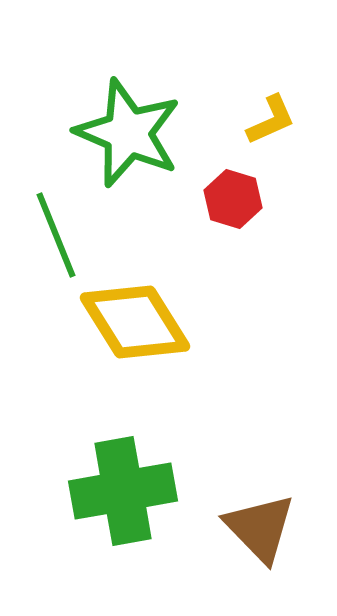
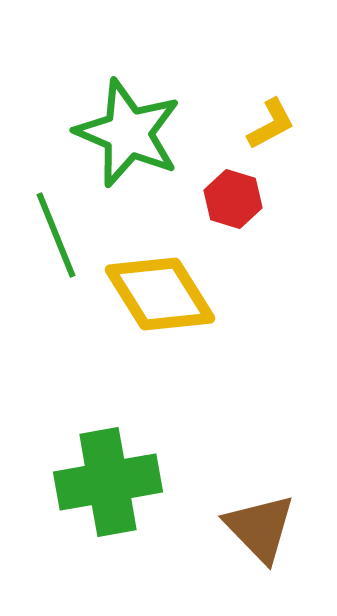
yellow L-shape: moved 4 px down; rotated 4 degrees counterclockwise
yellow diamond: moved 25 px right, 28 px up
green cross: moved 15 px left, 9 px up
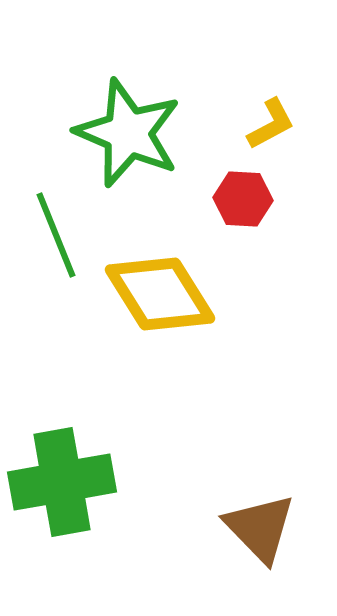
red hexagon: moved 10 px right; rotated 14 degrees counterclockwise
green cross: moved 46 px left
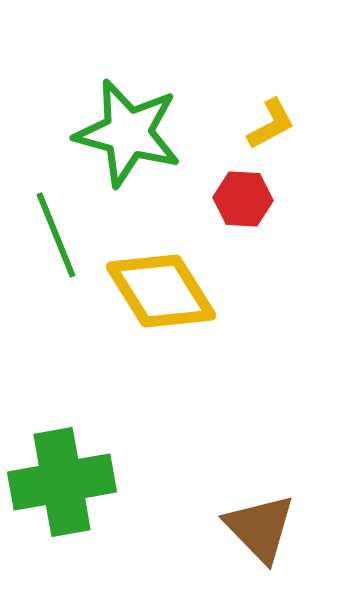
green star: rotated 8 degrees counterclockwise
yellow diamond: moved 1 px right, 3 px up
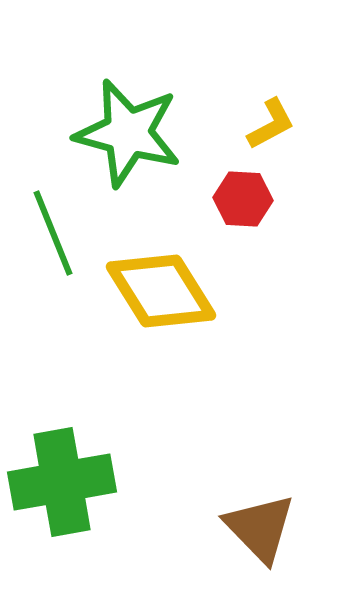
green line: moved 3 px left, 2 px up
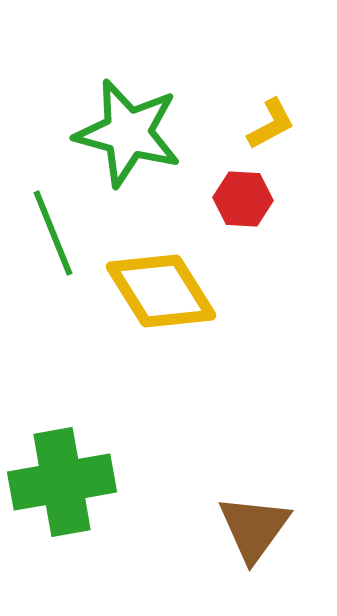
brown triangle: moved 6 px left; rotated 20 degrees clockwise
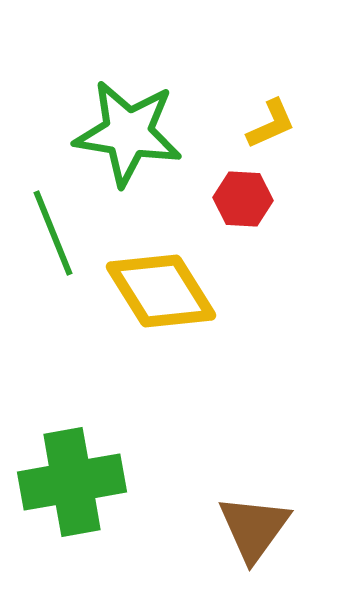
yellow L-shape: rotated 4 degrees clockwise
green star: rotated 6 degrees counterclockwise
green cross: moved 10 px right
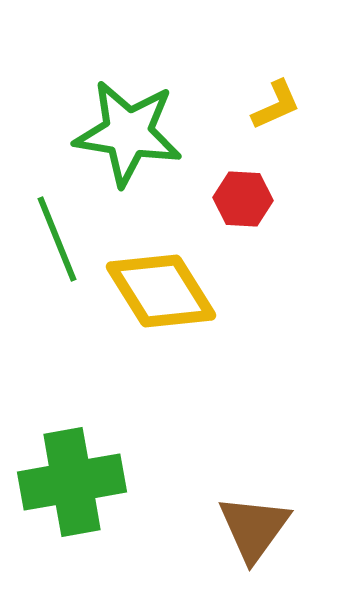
yellow L-shape: moved 5 px right, 19 px up
green line: moved 4 px right, 6 px down
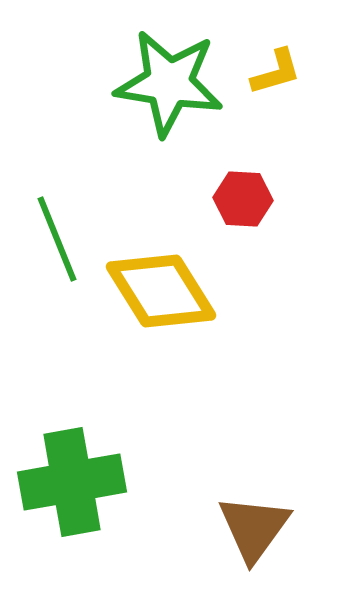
yellow L-shape: moved 33 px up; rotated 8 degrees clockwise
green star: moved 41 px right, 50 px up
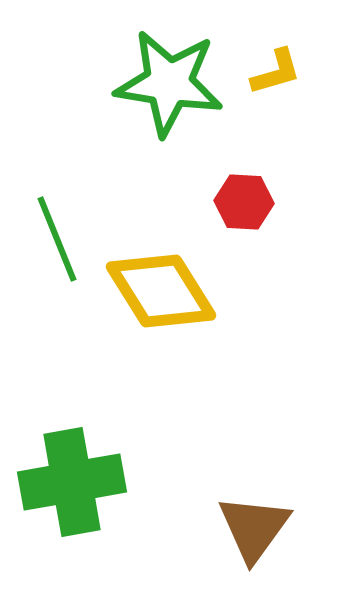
red hexagon: moved 1 px right, 3 px down
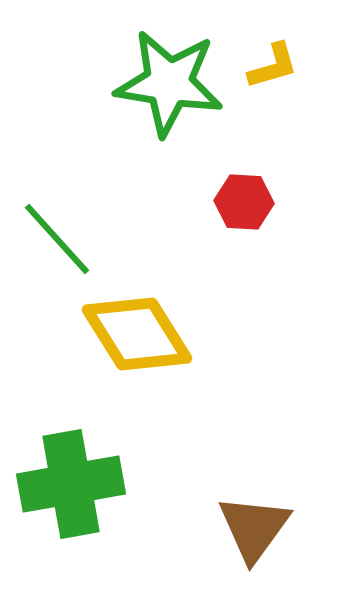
yellow L-shape: moved 3 px left, 6 px up
green line: rotated 20 degrees counterclockwise
yellow diamond: moved 24 px left, 43 px down
green cross: moved 1 px left, 2 px down
